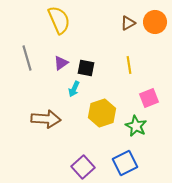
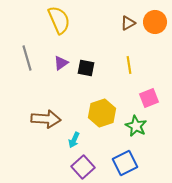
cyan arrow: moved 51 px down
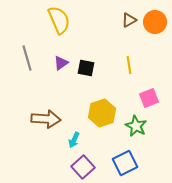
brown triangle: moved 1 px right, 3 px up
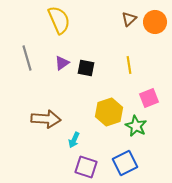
brown triangle: moved 1 px up; rotated 14 degrees counterclockwise
purple triangle: moved 1 px right
yellow hexagon: moved 7 px right, 1 px up
purple square: moved 3 px right; rotated 30 degrees counterclockwise
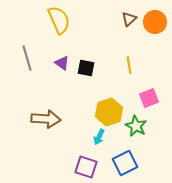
purple triangle: rotated 49 degrees counterclockwise
cyan arrow: moved 25 px right, 3 px up
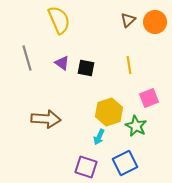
brown triangle: moved 1 px left, 1 px down
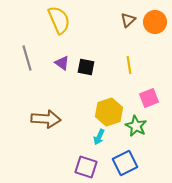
black square: moved 1 px up
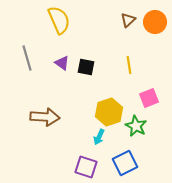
brown arrow: moved 1 px left, 2 px up
